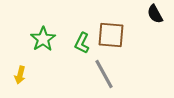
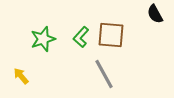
green star: rotated 15 degrees clockwise
green L-shape: moved 1 px left, 6 px up; rotated 15 degrees clockwise
yellow arrow: moved 1 px right, 1 px down; rotated 126 degrees clockwise
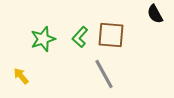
green L-shape: moved 1 px left
